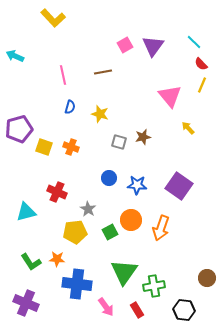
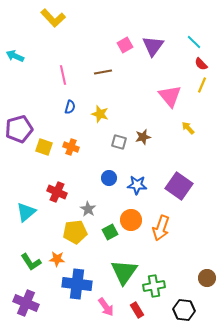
cyan triangle: rotated 25 degrees counterclockwise
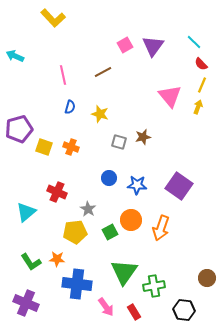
brown line: rotated 18 degrees counterclockwise
yellow arrow: moved 10 px right, 21 px up; rotated 64 degrees clockwise
red rectangle: moved 3 px left, 2 px down
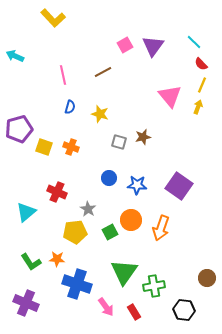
blue cross: rotated 12 degrees clockwise
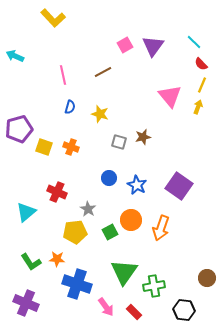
blue star: rotated 24 degrees clockwise
red rectangle: rotated 14 degrees counterclockwise
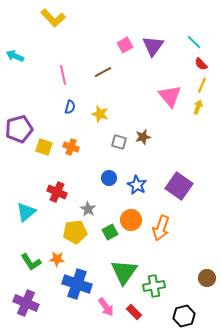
black hexagon: moved 6 px down; rotated 20 degrees counterclockwise
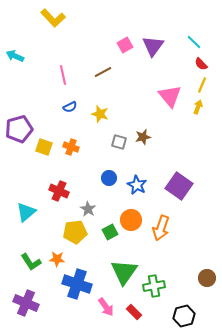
blue semicircle: rotated 48 degrees clockwise
red cross: moved 2 px right, 1 px up
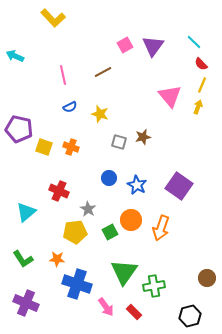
purple pentagon: rotated 28 degrees clockwise
green L-shape: moved 8 px left, 3 px up
black hexagon: moved 6 px right
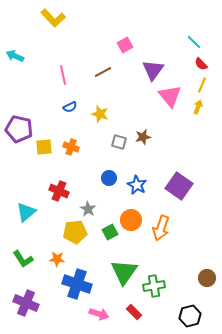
purple triangle: moved 24 px down
yellow square: rotated 24 degrees counterclockwise
pink arrow: moved 7 px left, 7 px down; rotated 36 degrees counterclockwise
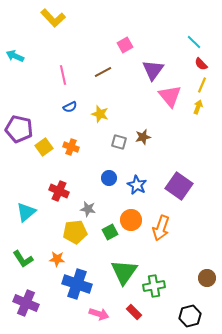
yellow square: rotated 30 degrees counterclockwise
gray star: rotated 21 degrees counterclockwise
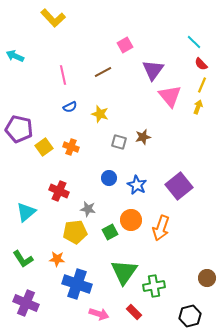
purple square: rotated 16 degrees clockwise
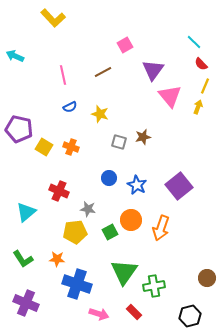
yellow line: moved 3 px right, 1 px down
yellow square: rotated 24 degrees counterclockwise
